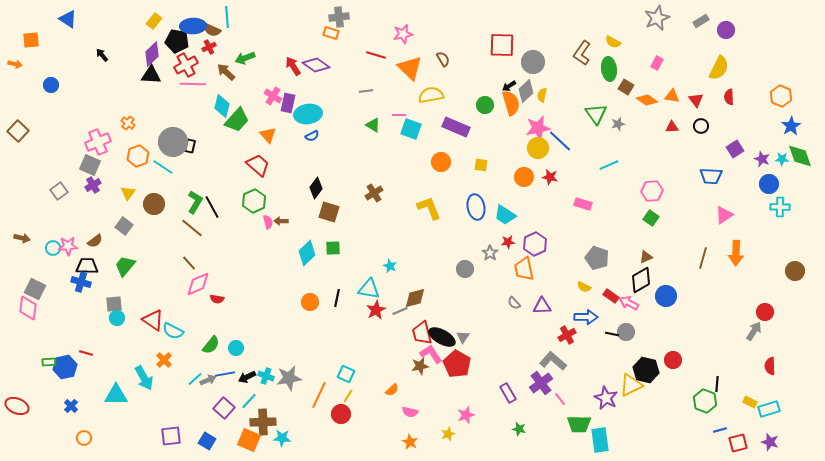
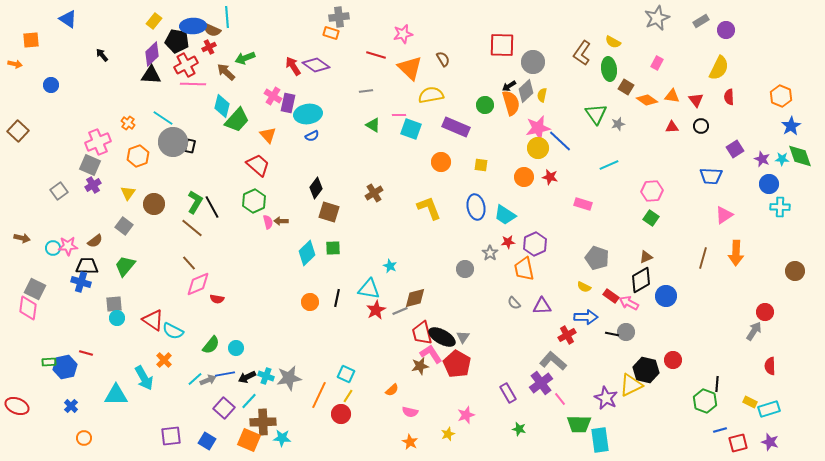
cyan line at (163, 167): moved 49 px up
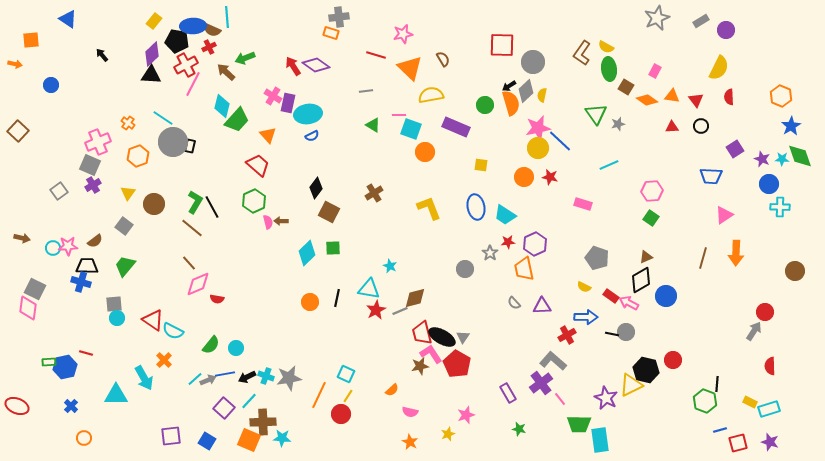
yellow semicircle at (613, 42): moved 7 px left, 5 px down
pink rectangle at (657, 63): moved 2 px left, 8 px down
pink line at (193, 84): rotated 65 degrees counterclockwise
orange circle at (441, 162): moved 16 px left, 10 px up
brown square at (329, 212): rotated 10 degrees clockwise
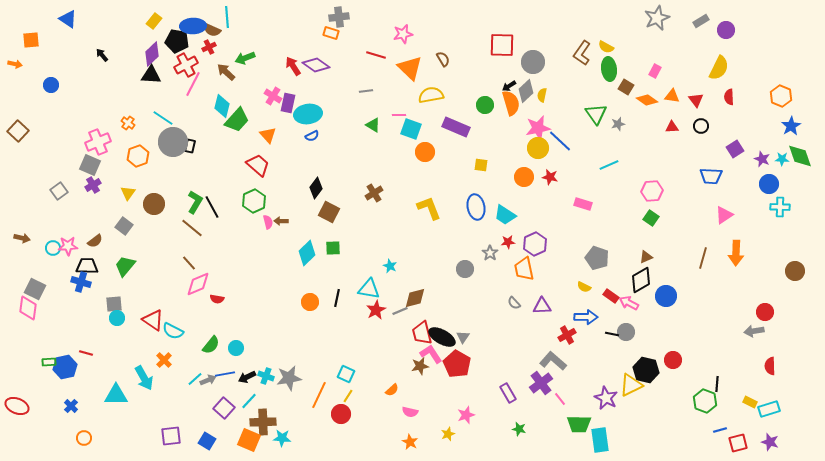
gray arrow at (754, 331): rotated 132 degrees counterclockwise
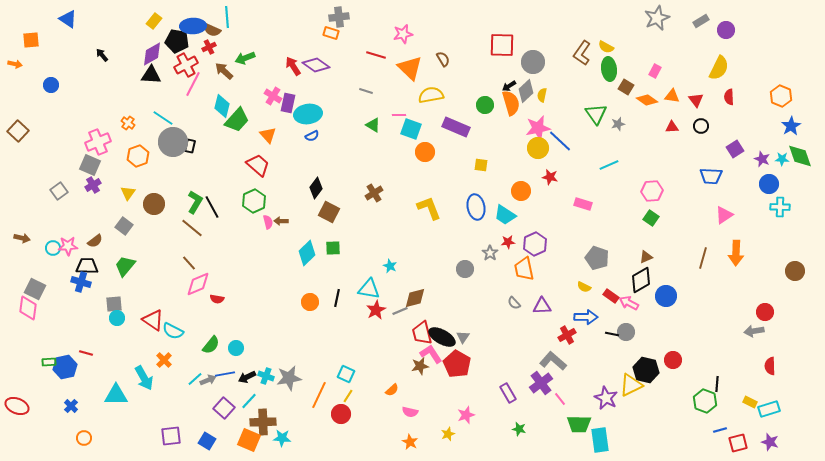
purple diamond at (152, 54): rotated 15 degrees clockwise
brown arrow at (226, 72): moved 2 px left, 1 px up
gray line at (366, 91): rotated 24 degrees clockwise
orange circle at (524, 177): moved 3 px left, 14 px down
